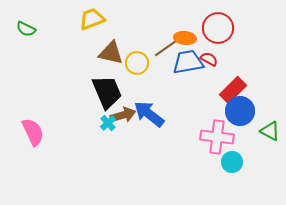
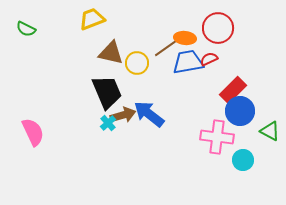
red semicircle: rotated 54 degrees counterclockwise
cyan circle: moved 11 px right, 2 px up
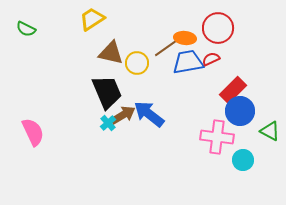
yellow trapezoid: rotated 12 degrees counterclockwise
red semicircle: moved 2 px right
brown arrow: rotated 15 degrees counterclockwise
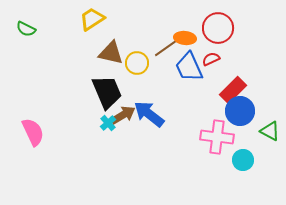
blue trapezoid: moved 1 px right, 5 px down; rotated 104 degrees counterclockwise
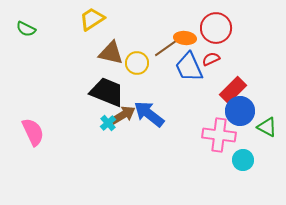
red circle: moved 2 px left
black trapezoid: rotated 45 degrees counterclockwise
green triangle: moved 3 px left, 4 px up
pink cross: moved 2 px right, 2 px up
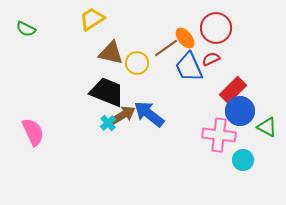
orange ellipse: rotated 45 degrees clockwise
